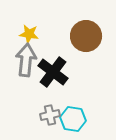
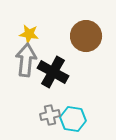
black cross: rotated 8 degrees counterclockwise
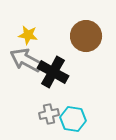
yellow star: moved 1 px left, 1 px down
gray arrow: rotated 68 degrees counterclockwise
gray cross: moved 1 px left, 1 px up
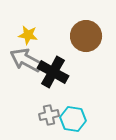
gray cross: moved 1 px down
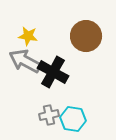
yellow star: moved 1 px down
gray arrow: moved 1 px left, 1 px down
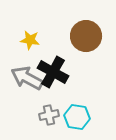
yellow star: moved 2 px right, 4 px down
gray arrow: moved 2 px right, 17 px down
cyan hexagon: moved 4 px right, 2 px up
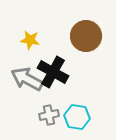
gray arrow: moved 1 px down
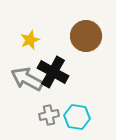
yellow star: rotated 30 degrees counterclockwise
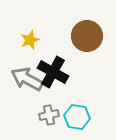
brown circle: moved 1 px right
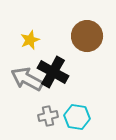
gray cross: moved 1 px left, 1 px down
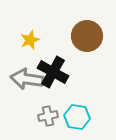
gray arrow: rotated 20 degrees counterclockwise
